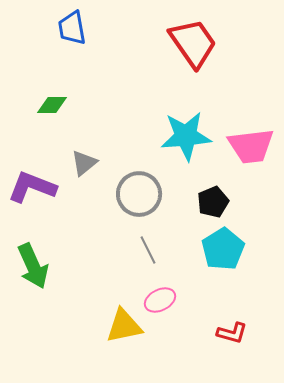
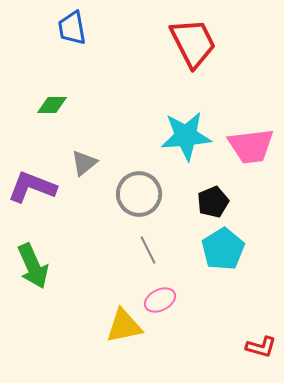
red trapezoid: rotated 8 degrees clockwise
red L-shape: moved 29 px right, 14 px down
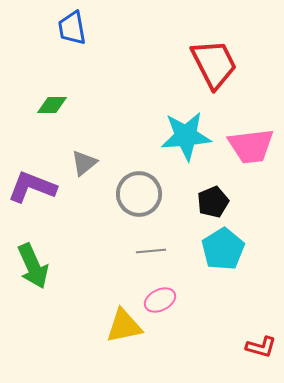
red trapezoid: moved 21 px right, 21 px down
gray line: moved 3 px right, 1 px down; rotated 68 degrees counterclockwise
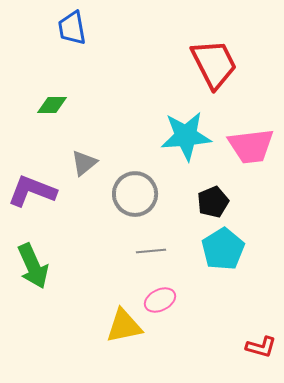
purple L-shape: moved 4 px down
gray circle: moved 4 px left
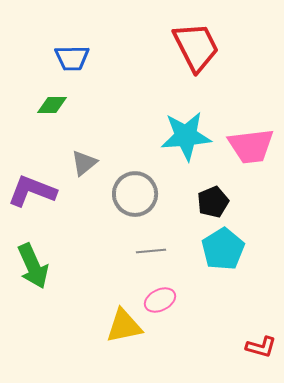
blue trapezoid: moved 30 px down; rotated 81 degrees counterclockwise
red trapezoid: moved 18 px left, 17 px up
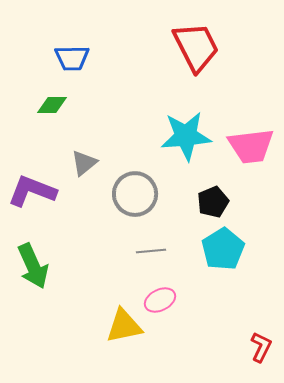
red L-shape: rotated 80 degrees counterclockwise
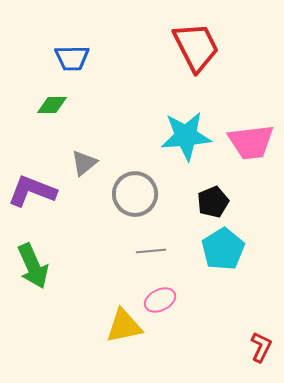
pink trapezoid: moved 4 px up
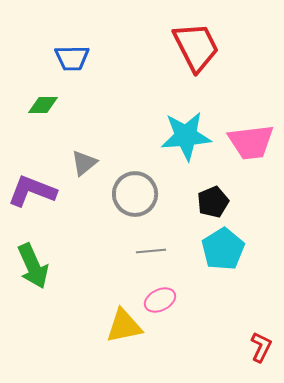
green diamond: moved 9 px left
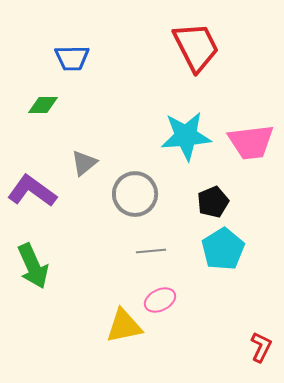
purple L-shape: rotated 15 degrees clockwise
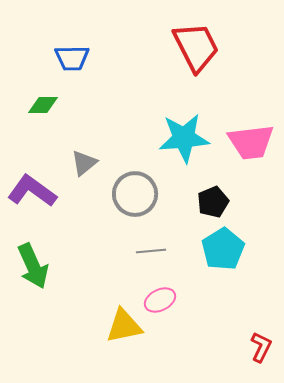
cyan star: moved 2 px left, 2 px down
